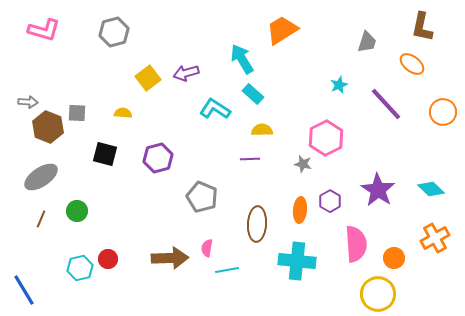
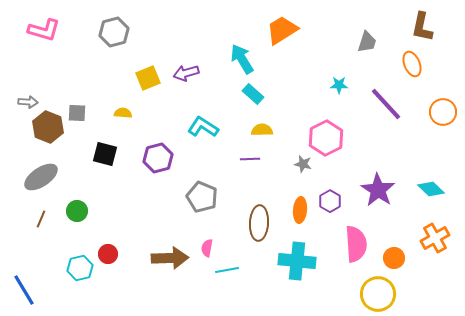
orange ellipse at (412, 64): rotated 30 degrees clockwise
yellow square at (148, 78): rotated 15 degrees clockwise
cyan star at (339, 85): rotated 24 degrees clockwise
cyan L-shape at (215, 109): moved 12 px left, 18 px down
brown ellipse at (257, 224): moved 2 px right, 1 px up
red circle at (108, 259): moved 5 px up
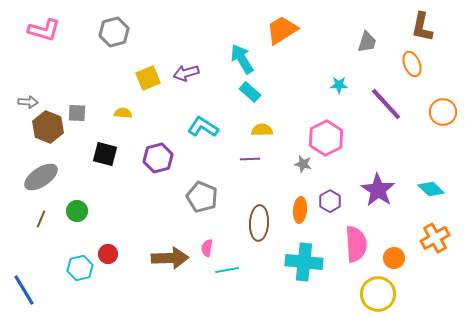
cyan rectangle at (253, 94): moved 3 px left, 2 px up
cyan cross at (297, 261): moved 7 px right, 1 px down
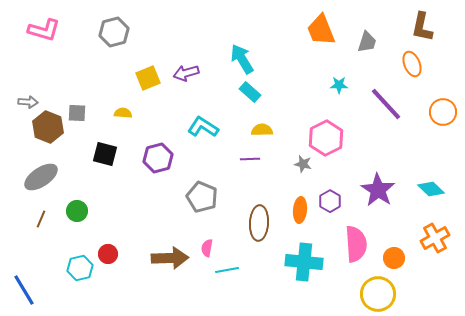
orange trapezoid at (282, 30): moved 39 px right; rotated 80 degrees counterclockwise
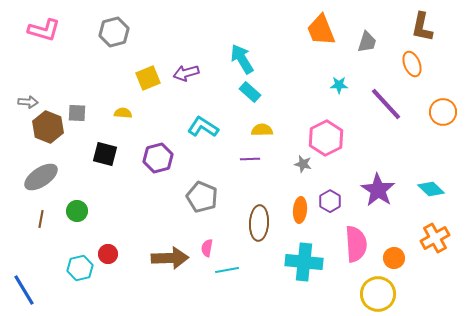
brown line at (41, 219): rotated 12 degrees counterclockwise
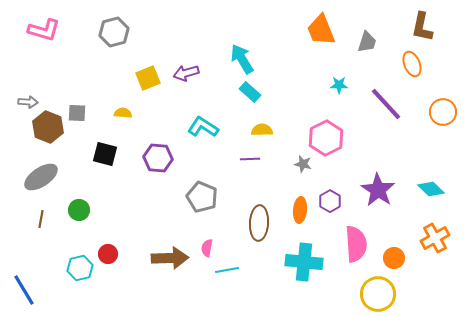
purple hexagon at (158, 158): rotated 20 degrees clockwise
green circle at (77, 211): moved 2 px right, 1 px up
